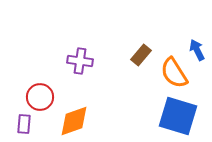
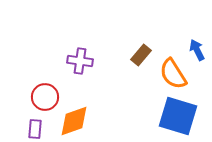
orange semicircle: moved 1 px left, 1 px down
red circle: moved 5 px right
purple rectangle: moved 11 px right, 5 px down
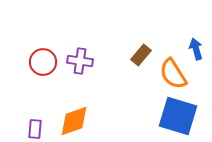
blue arrow: moved 1 px left, 1 px up; rotated 10 degrees clockwise
red circle: moved 2 px left, 35 px up
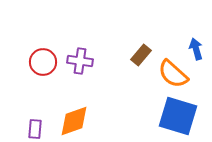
orange semicircle: rotated 16 degrees counterclockwise
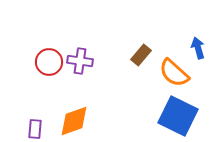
blue arrow: moved 2 px right, 1 px up
red circle: moved 6 px right
orange semicircle: moved 1 px right, 1 px up
blue square: rotated 9 degrees clockwise
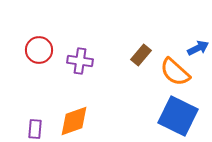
blue arrow: rotated 80 degrees clockwise
red circle: moved 10 px left, 12 px up
orange semicircle: moved 1 px right, 1 px up
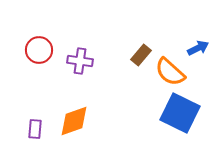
orange semicircle: moved 5 px left
blue square: moved 2 px right, 3 px up
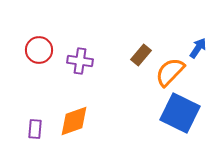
blue arrow: rotated 30 degrees counterclockwise
orange semicircle: rotated 92 degrees clockwise
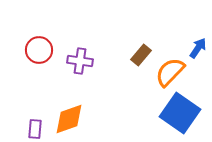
blue square: rotated 9 degrees clockwise
orange diamond: moved 5 px left, 2 px up
